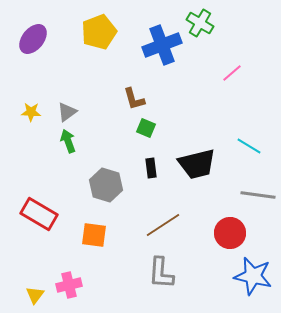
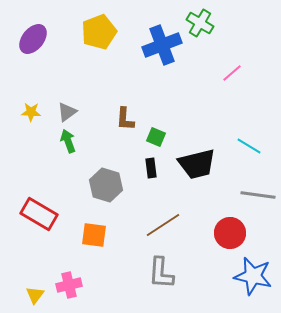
brown L-shape: moved 9 px left, 20 px down; rotated 20 degrees clockwise
green square: moved 10 px right, 9 px down
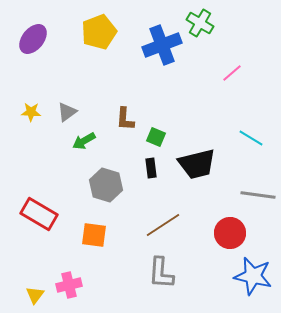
green arrow: moved 16 px right; rotated 100 degrees counterclockwise
cyan line: moved 2 px right, 8 px up
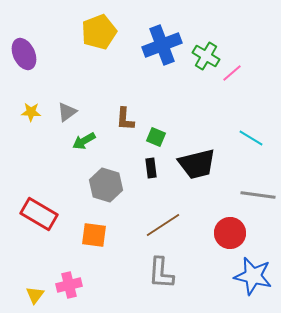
green cross: moved 6 px right, 33 px down
purple ellipse: moved 9 px left, 15 px down; rotated 64 degrees counterclockwise
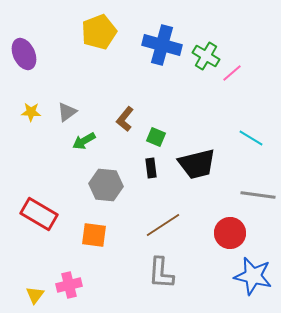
blue cross: rotated 36 degrees clockwise
brown L-shape: rotated 35 degrees clockwise
gray hexagon: rotated 12 degrees counterclockwise
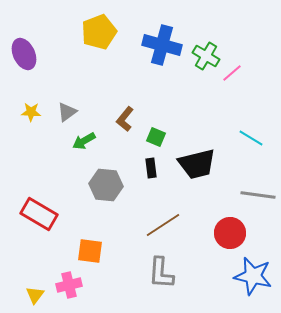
orange square: moved 4 px left, 16 px down
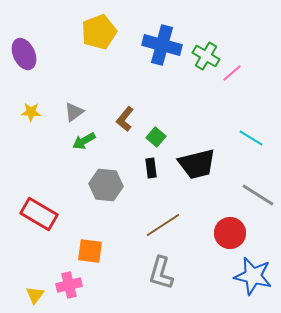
gray triangle: moved 7 px right
green square: rotated 18 degrees clockwise
gray line: rotated 24 degrees clockwise
gray L-shape: rotated 12 degrees clockwise
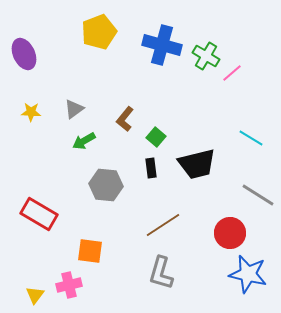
gray triangle: moved 3 px up
blue star: moved 5 px left, 2 px up
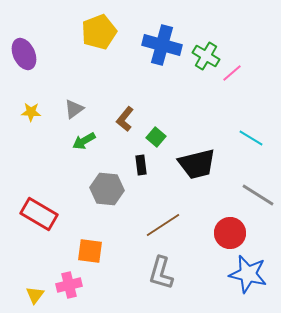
black rectangle: moved 10 px left, 3 px up
gray hexagon: moved 1 px right, 4 px down
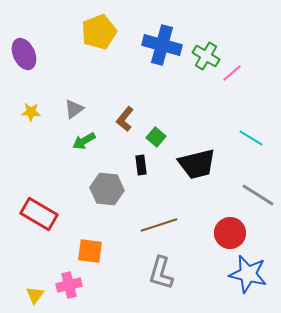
brown line: moved 4 px left; rotated 15 degrees clockwise
